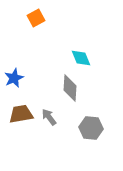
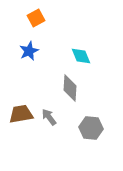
cyan diamond: moved 2 px up
blue star: moved 15 px right, 27 px up
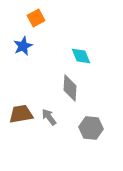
blue star: moved 6 px left, 5 px up
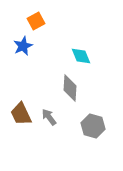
orange square: moved 3 px down
brown trapezoid: rotated 105 degrees counterclockwise
gray hexagon: moved 2 px right, 2 px up; rotated 10 degrees clockwise
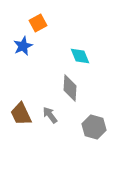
orange square: moved 2 px right, 2 px down
cyan diamond: moved 1 px left
gray arrow: moved 1 px right, 2 px up
gray hexagon: moved 1 px right, 1 px down
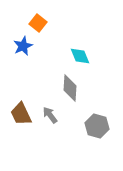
orange square: rotated 24 degrees counterclockwise
gray hexagon: moved 3 px right, 1 px up
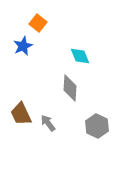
gray arrow: moved 2 px left, 8 px down
gray hexagon: rotated 10 degrees clockwise
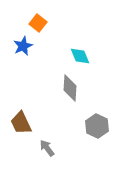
brown trapezoid: moved 9 px down
gray arrow: moved 1 px left, 25 px down
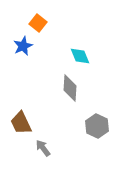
gray arrow: moved 4 px left
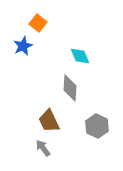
brown trapezoid: moved 28 px right, 2 px up
